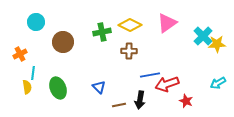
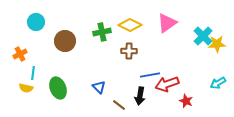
brown circle: moved 2 px right, 1 px up
yellow semicircle: moved 1 px left, 1 px down; rotated 112 degrees clockwise
black arrow: moved 4 px up
brown line: rotated 48 degrees clockwise
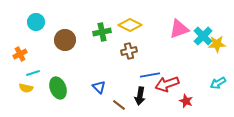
pink triangle: moved 12 px right, 6 px down; rotated 15 degrees clockwise
brown circle: moved 1 px up
brown cross: rotated 14 degrees counterclockwise
cyan line: rotated 64 degrees clockwise
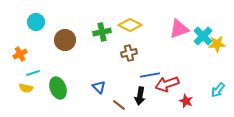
brown cross: moved 2 px down
cyan arrow: moved 7 px down; rotated 21 degrees counterclockwise
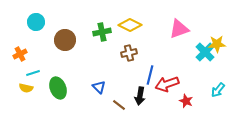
cyan cross: moved 2 px right, 16 px down
blue line: rotated 66 degrees counterclockwise
